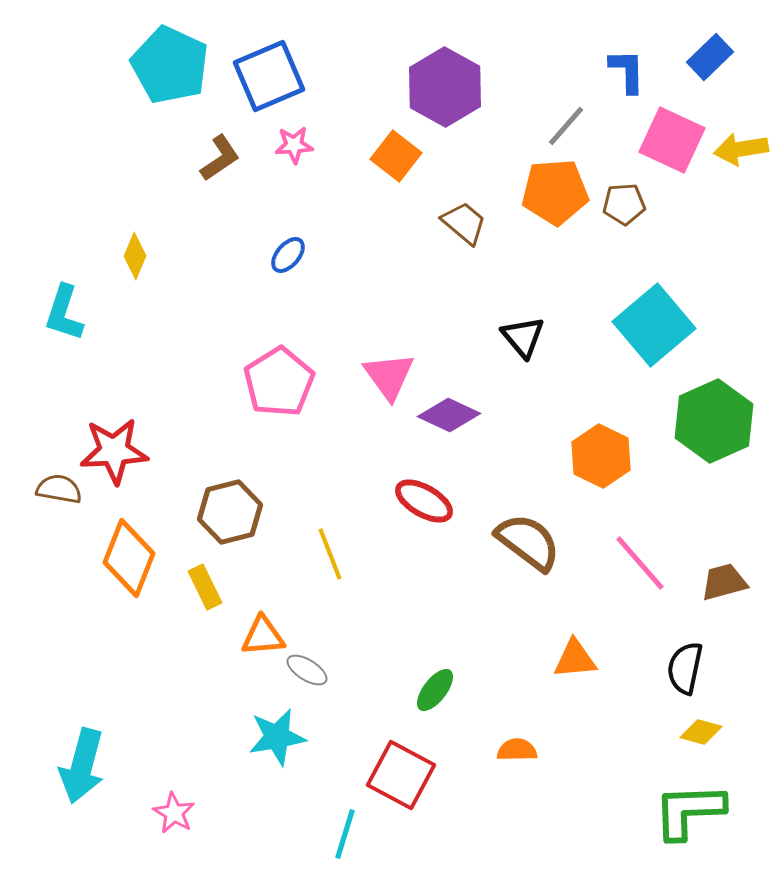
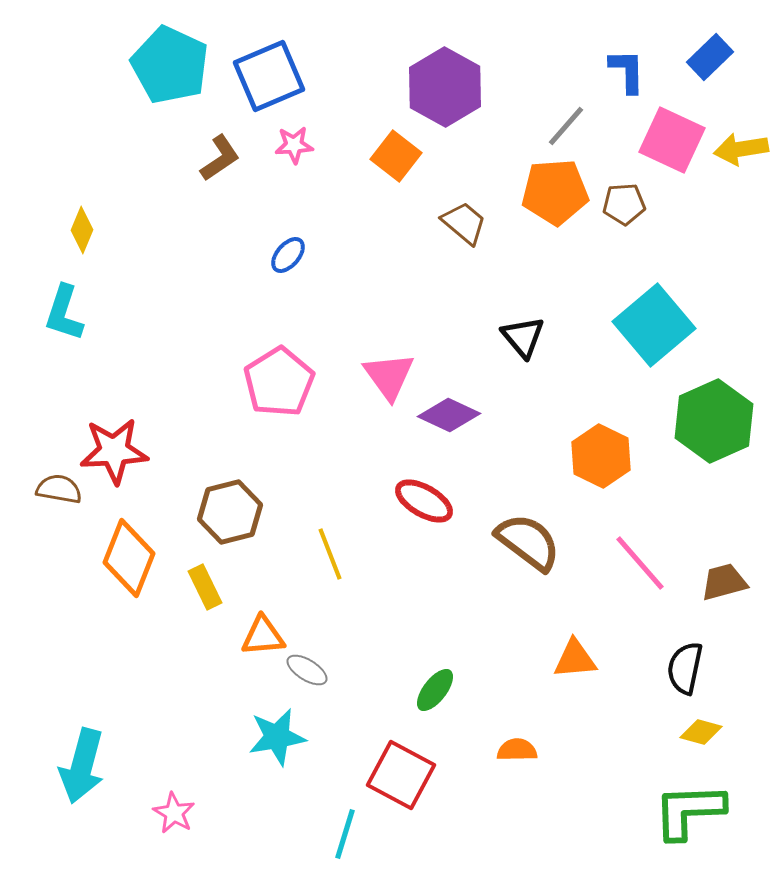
yellow diamond at (135, 256): moved 53 px left, 26 px up
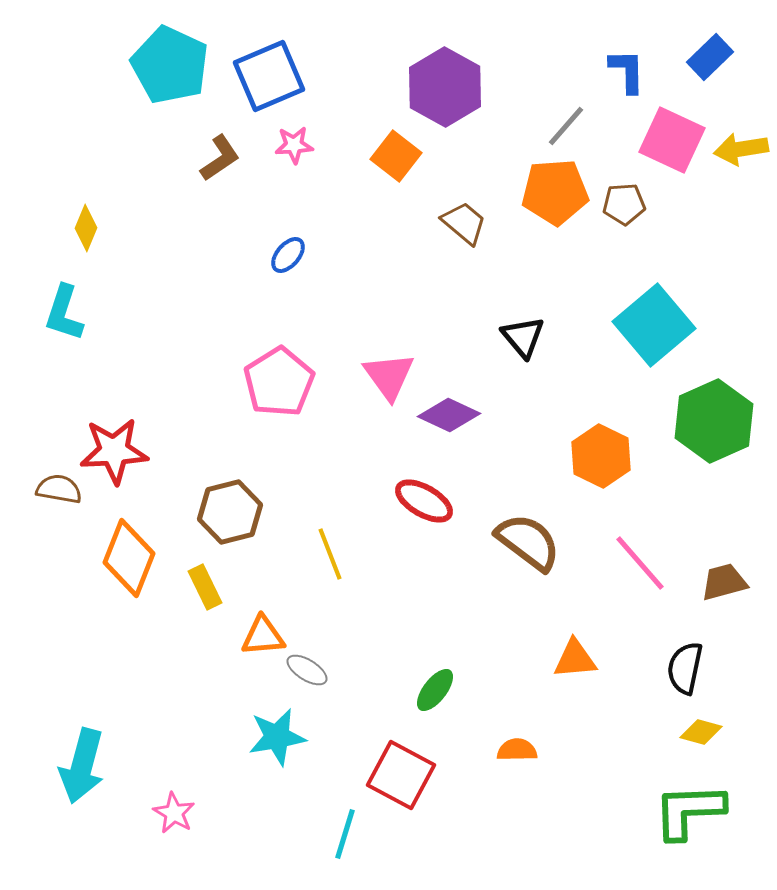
yellow diamond at (82, 230): moved 4 px right, 2 px up
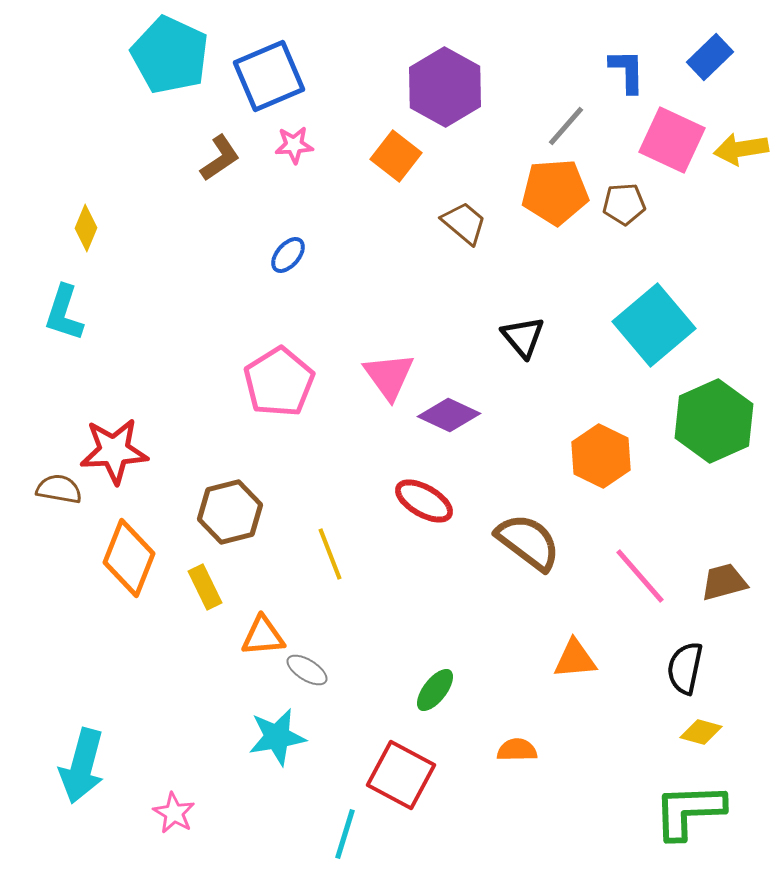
cyan pentagon at (170, 65): moved 10 px up
pink line at (640, 563): moved 13 px down
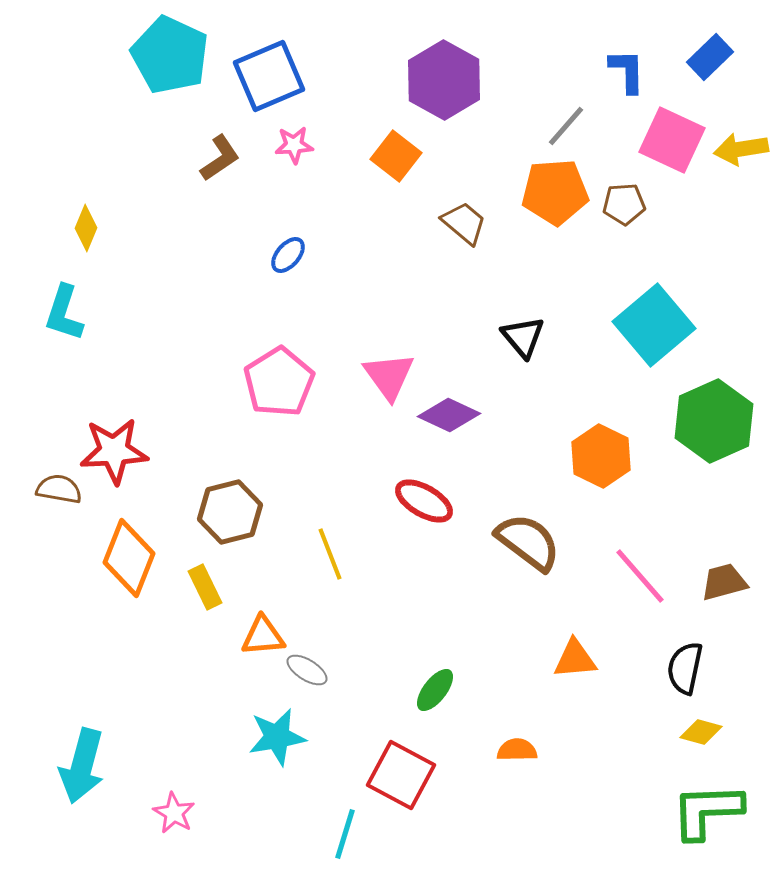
purple hexagon at (445, 87): moved 1 px left, 7 px up
green L-shape at (689, 811): moved 18 px right
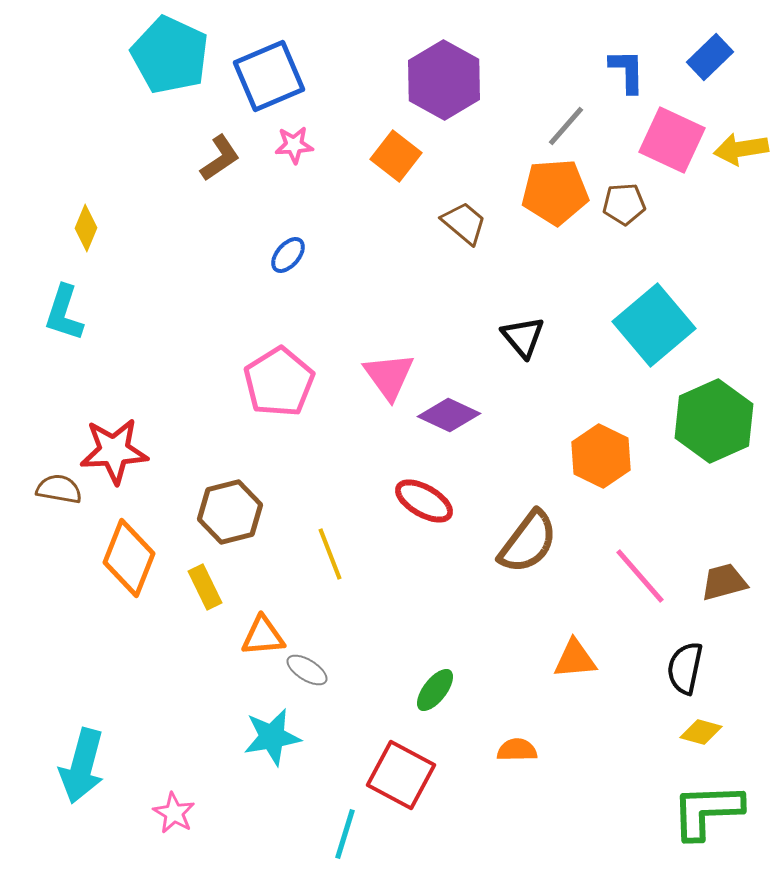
brown semicircle at (528, 542): rotated 90 degrees clockwise
cyan star at (277, 737): moved 5 px left
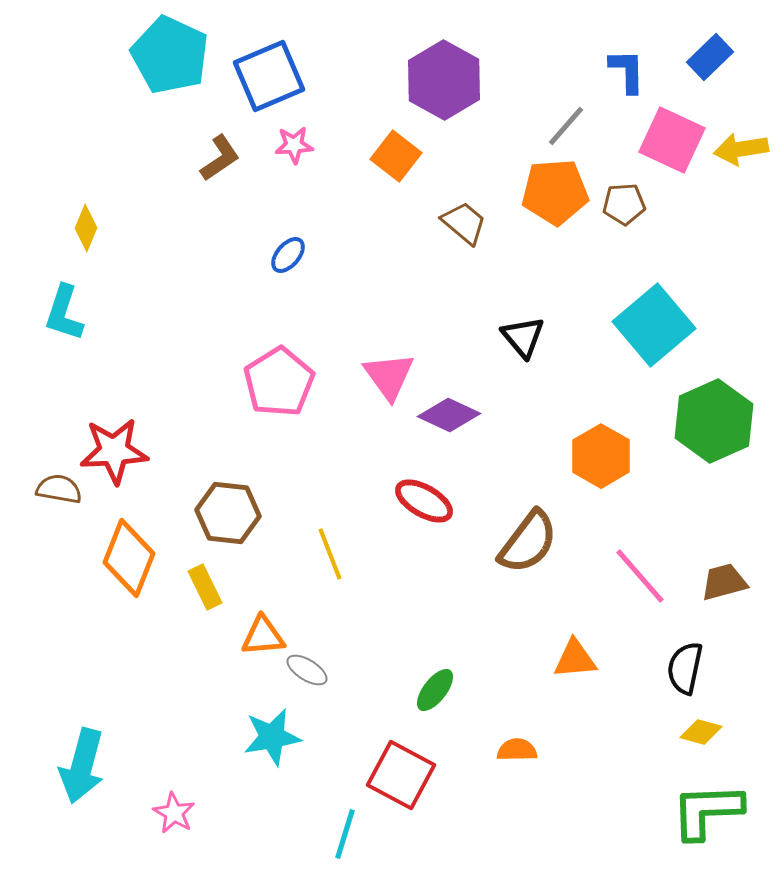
orange hexagon at (601, 456): rotated 4 degrees clockwise
brown hexagon at (230, 512): moved 2 px left, 1 px down; rotated 20 degrees clockwise
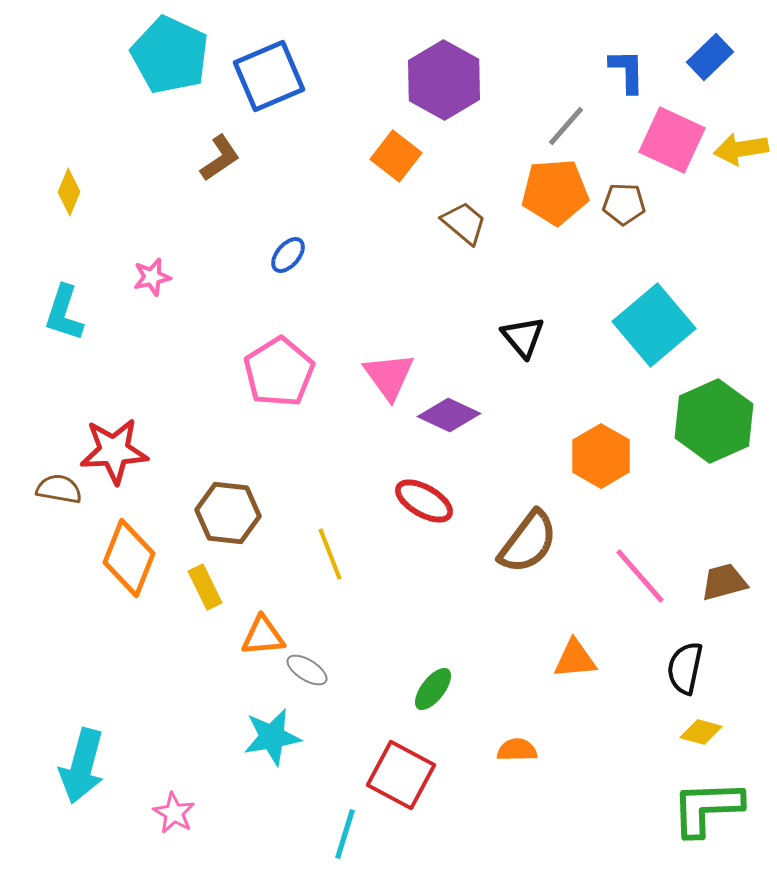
pink star at (294, 145): moved 142 px left, 132 px down; rotated 9 degrees counterclockwise
brown pentagon at (624, 204): rotated 6 degrees clockwise
yellow diamond at (86, 228): moved 17 px left, 36 px up
pink pentagon at (279, 382): moved 10 px up
green ellipse at (435, 690): moved 2 px left, 1 px up
green L-shape at (707, 811): moved 3 px up
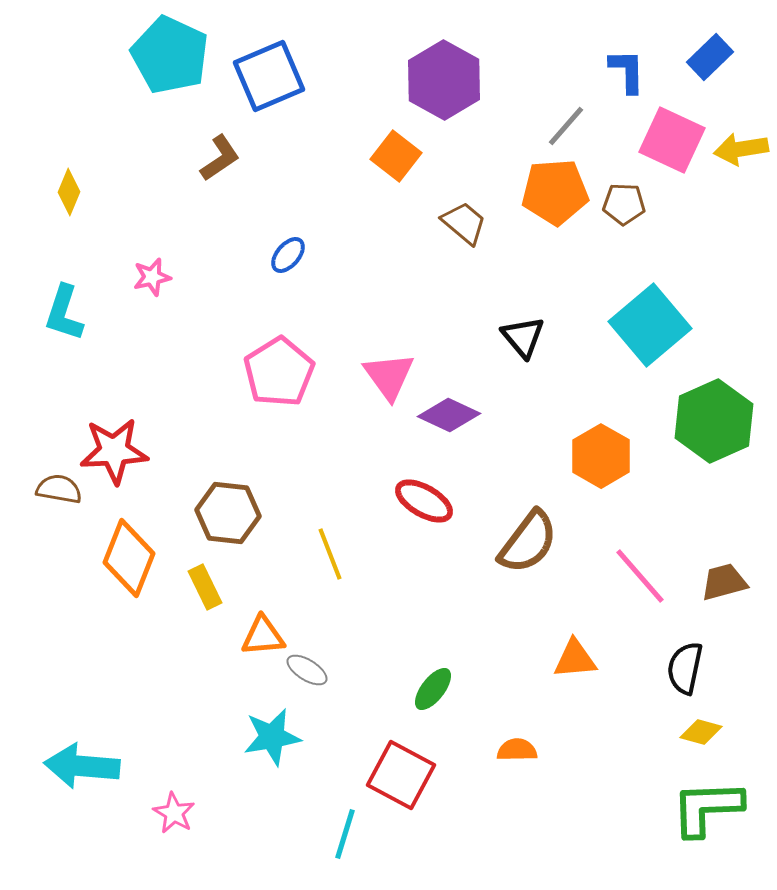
cyan square at (654, 325): moved 4 px left
cyan arrow at (82, 766): rotated 80 degrees clockwise
